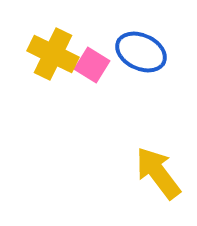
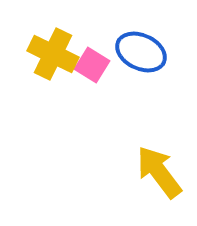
yellow arrow: moved 1 px right, 1 px up
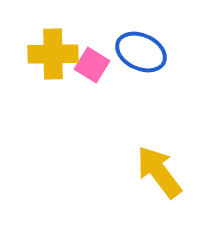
yellow cross: rotated 27 degrees counterclockwise
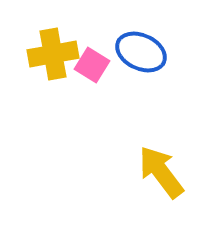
yellow cross: rotated 9 degrees counterclockwise
yellow arrow: moved 2 px right
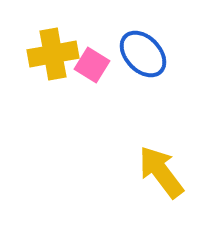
blue ellipse: moved 2 px right, 2 px down; rotated 21 degrees clockwise
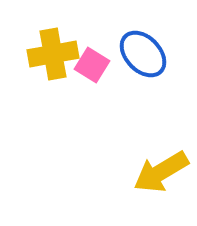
yellow arrow: rotated 84 degrees counterclockwise
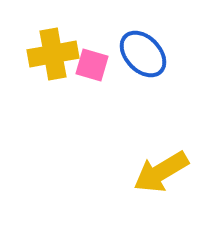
pink square: rotated 16 degrees counterclockwise
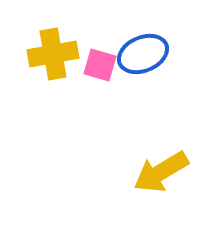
blue ellipse: rotated 69 degrees counterclockwise
pink square: moved 8 px right
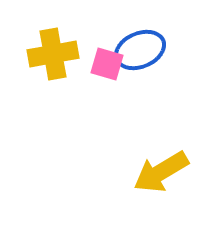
blue ellipse: moved 3 px left, 4 px up
pink square: moved 7 px right, 1 px up
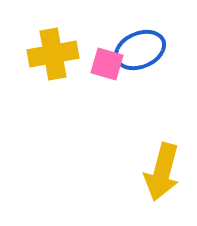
yellow arrow: moved 1 px right; rotated 44 degrees counterclockwise
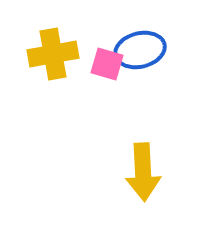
blue ellipse: rotated 9 degrees clockwise
yellow arrow: moved 19 px left; rotated 18 degrees counterclockwise
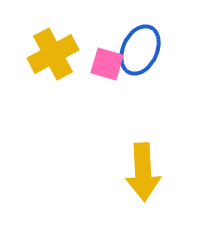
blue ellipse: rotated 51 degrees counterclockwise
yellow cross: rotated 18 degrees counterclockwise
